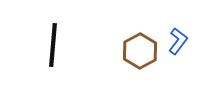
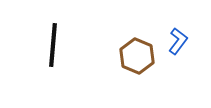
brown hexagon: moved 3 px left, 5 px down; rotated 8 degrees counterclockwise
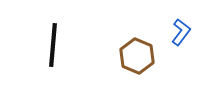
blue L-shape: moved 3 px right, 9 px up
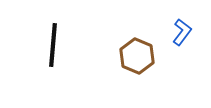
blue L-shape: moved 1 px right
